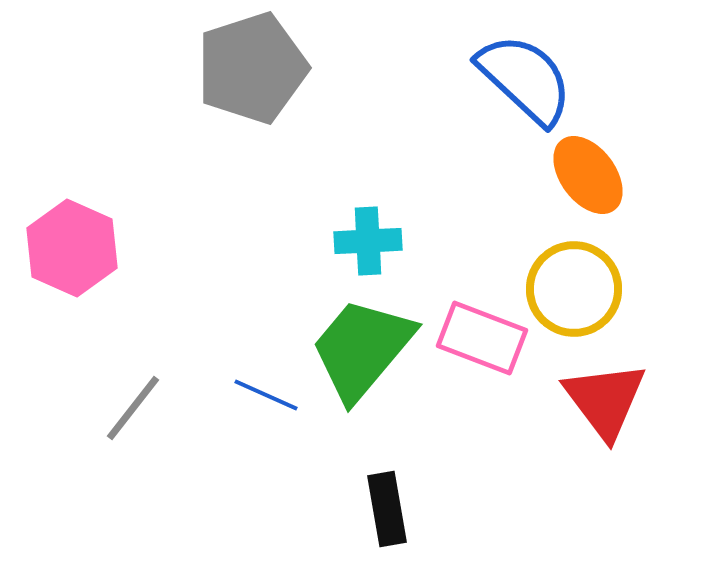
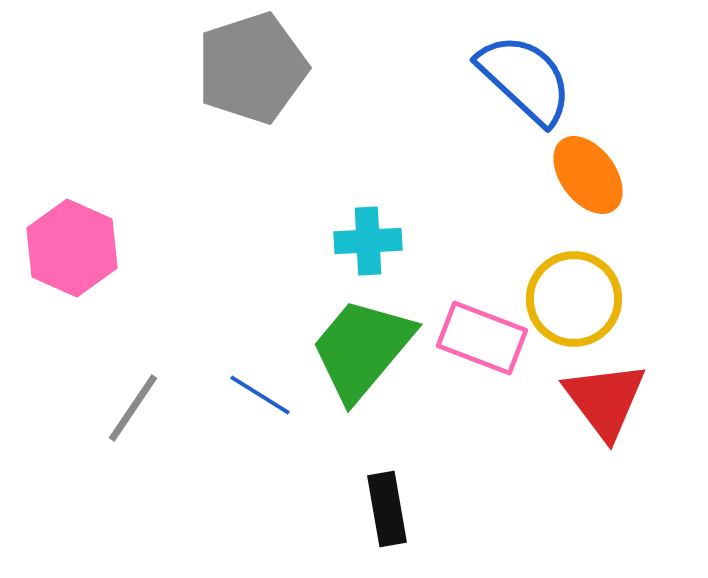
yellow circle: moved 10 px down
blue line: moved 6 px left; rotated 8 degrees clockwise
gray line: rotated 4 degrees counterclockwise
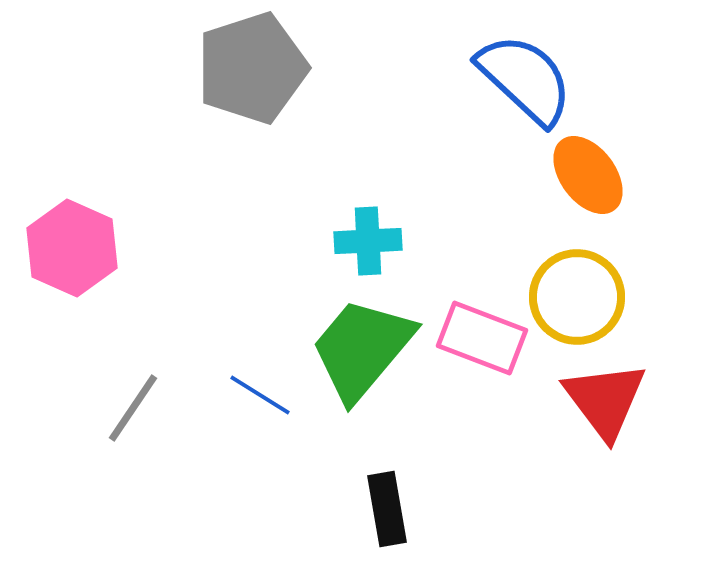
yellow circle: moved 3 px right, 2 px up
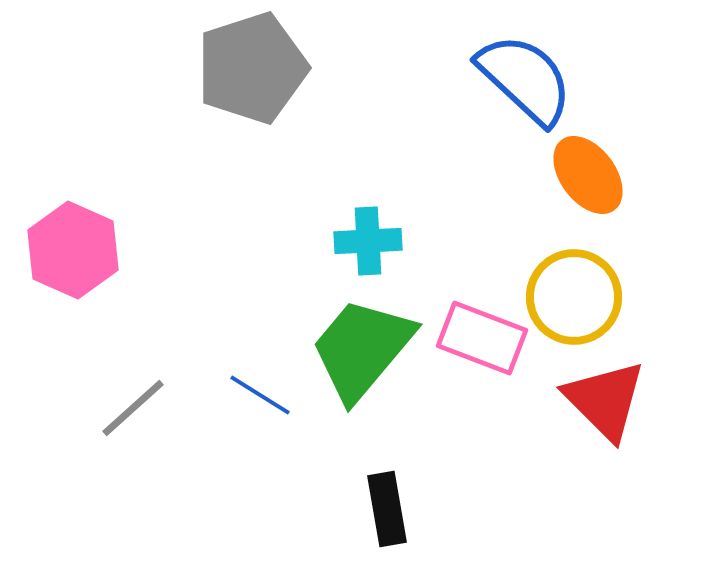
pink hexagon: moved 1 px right, 2 px down
yellow circle: moved 3 px left
red triangle: rotated 8 degrees counterclockwise
gray line: rotated 14 degrees clockwise
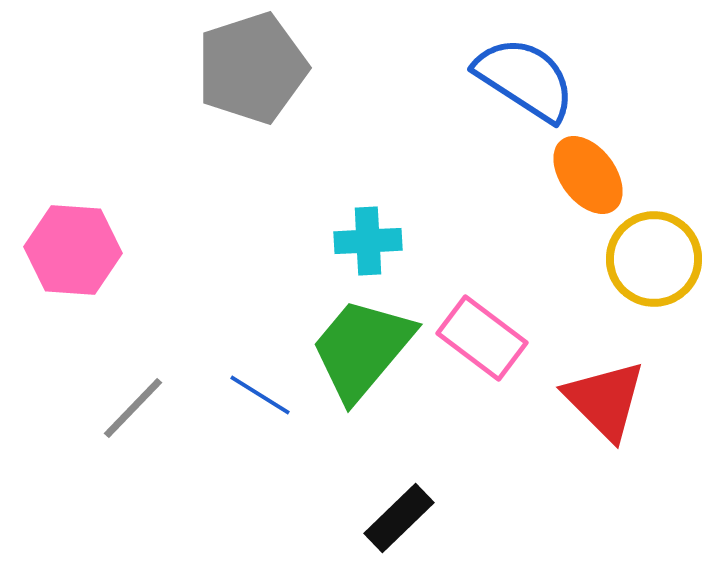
blue semicircle: rotated 10 degrees counterclockwise
pink hexagon: rotated 20 degrees counterclockwise
yellow circle: moved 80 px right, 38 px up
pink rectangle: rotated 16 degrees clockwise
gray line: rotated 4 degrees counterclockwise
black rectangle: moved 12 px right, 9 px down; rotated 56 degrees clockwise
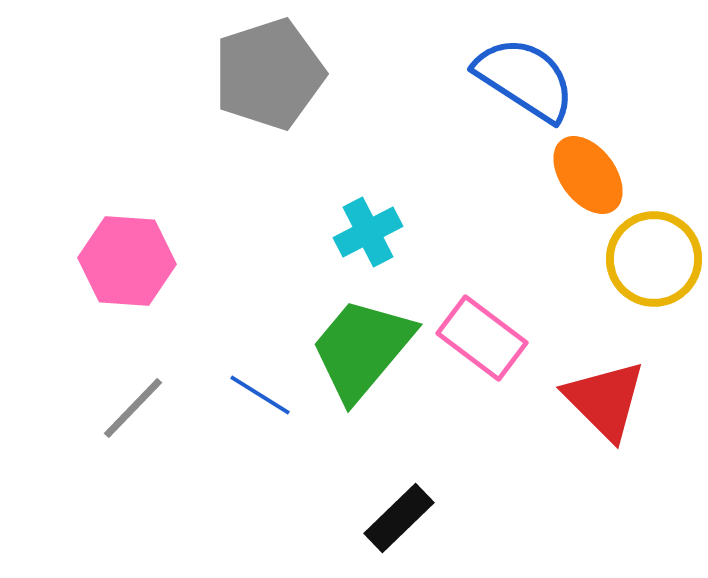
gray pentagon: moved 17 px right, 6 px down
cyan cross: moved 9 px up; rotated 24 degrees counterclockwise
pink hexagon: moved 54 px right, 11 px down
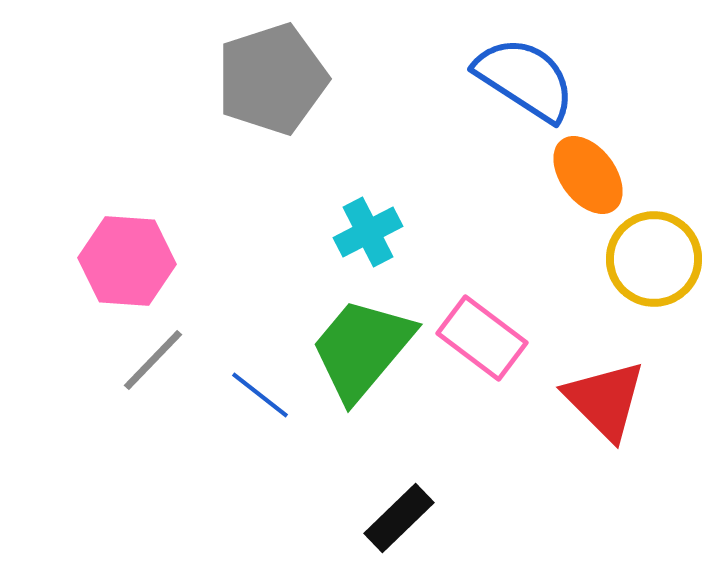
gray pentagon: moved 3 px right, 5 px down
blue line: rotated 6 degrees clockwise
gray line: moved 20 px right, 48 px up
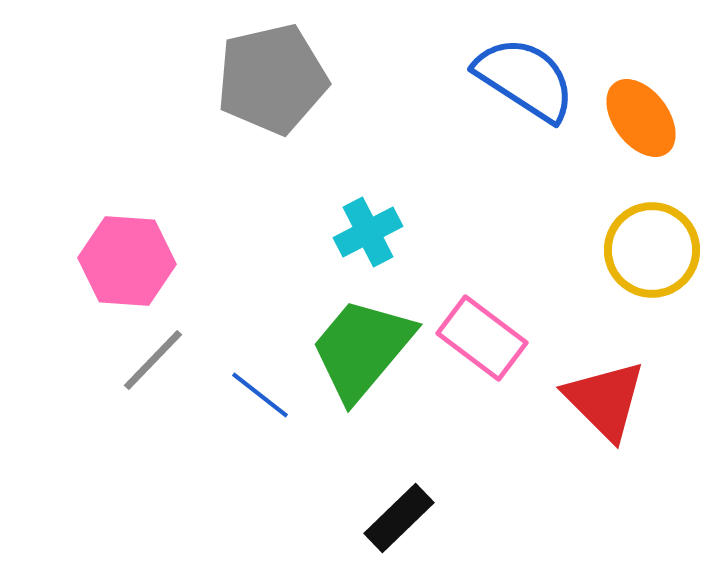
gray pentagon: rotated 5 degrees clockwise
orange ellipse: moved 53 px right, 57 px up
yellow circle: moved 2 px left, 9 px up
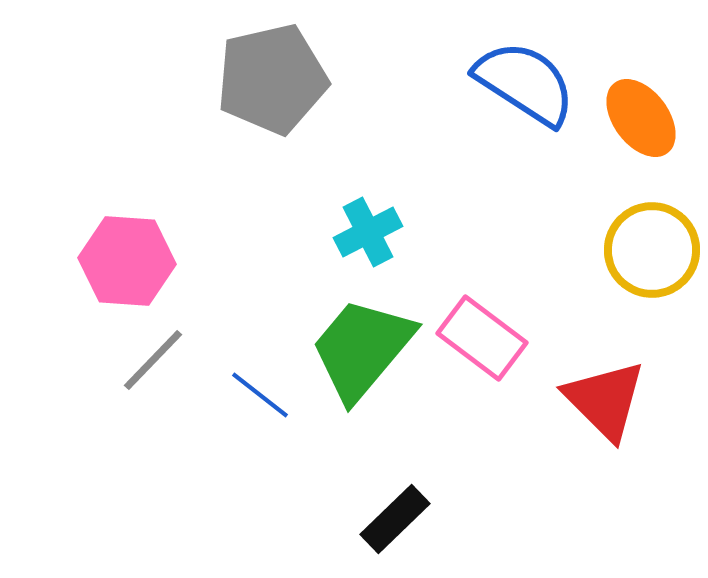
blue semicircle: moved 4 px down
black rectangle: moved 4 px left, 1 px down
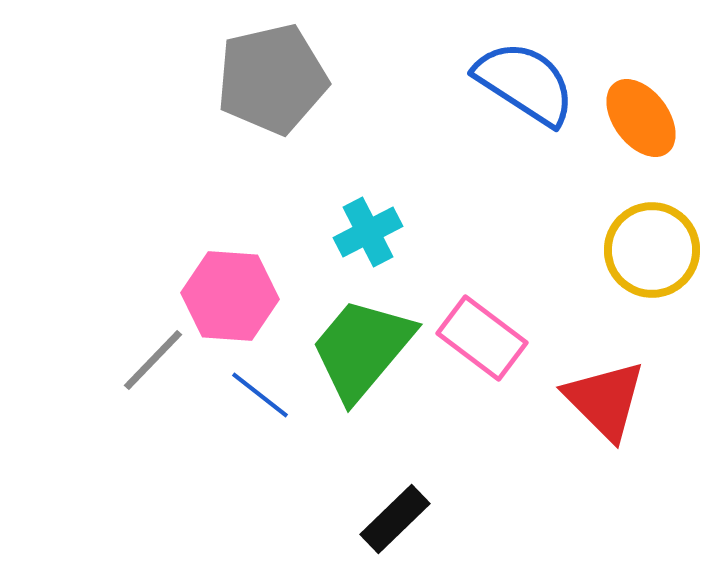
pink hexagon: moved 103 px right, 35 px down
